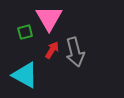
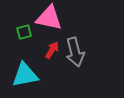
pink triangle: rotated 48 degrees counterclockwise
green square: moved 1 px left
cyan triangle: rotated 40 degrees counterclockwise
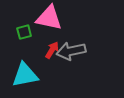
gray arrow: moved 4 px left, 1 px up; rotated 92 degrees clockwise
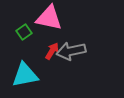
green square: rotated 21 degrees counterclockwise
red arrow: moved 1 px down
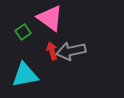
pink triangle: moved 1 px right; rotated 24 degrees clockwise
green square: moved 1 px left
red arrow: rotated 48 degrees counterclockwise
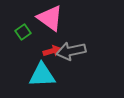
red arrow: rotated 90 degrees clockwise
cyan triangle: moved 17 px right; rotated 8 degrees clockwise
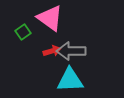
gray arrow: rotated 12 degrees clockwise
cyan triangle: moved 28 px right, 5 px down
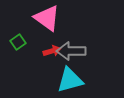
pink triangle: moved 3 px left
green square: moved 5 px left, 10 px down
cyan triangle: rotated 12 degrees counterclockwise
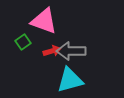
pink triangle: moved 3 px left, 3 px down; rotated 16 degrees counterclockwise
green square: moved 5 px right
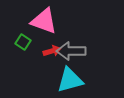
green square: rotated 21 degrees counterclockwise
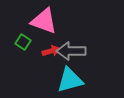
red arrow: moved 1 px left
